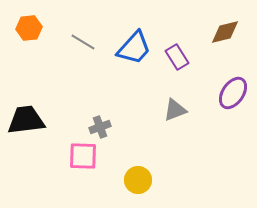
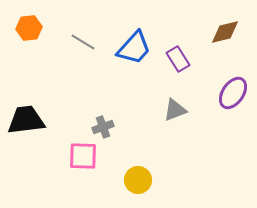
purple rectangle: moved 1 px right, 2 px down
gray cross: moved 3 px right
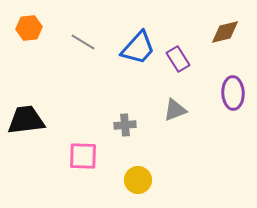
blue trapezoid: moved 4 px right
purple ellipse: rotated 36 degrees counterclockwise
gray cross: moved 22 px right, 2 px up; rotated 15 degrees clockwise
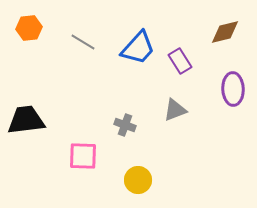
purple rectangle: moved 2 px right, 2 px down
purple ellipse: moved 4 px up
gray cross: rotated 25 degrees clockwise
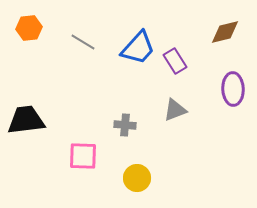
purple rectangle: moved 5 px left
gray cross: rotated 15 degrees counterclockwise
yellow circle: moved 1 px left, 2 px up
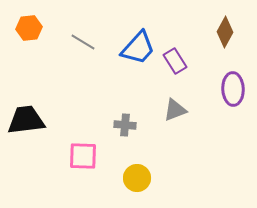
brown diamond: rotated 48 degrees counterclockwise
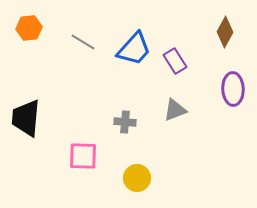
blue trapezoid: moved 4 px left, 1 px down
black trapezoid: moved 2 px up; rotated 78 degrees counterclockwise
gray cross: moved 3 px up
